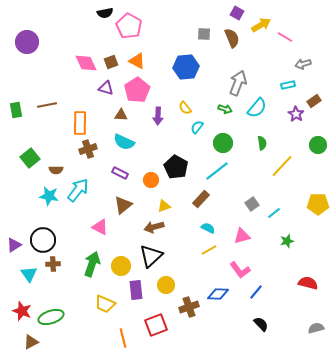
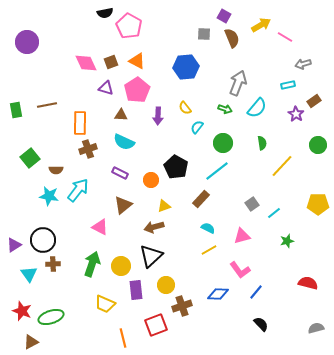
purple square at (237, 13): moved 13 px left, 3 px down
brown cross at (189, 307): moved 7 px left, 1 px up
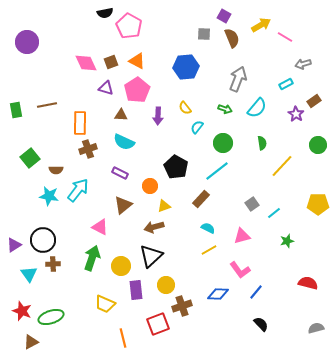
gray arrow at (238, 83): moved 4 px up
cyan rectangle at (288, 85): moved 2 px left, 1 px up; rotated 16 degrees counterclockwise
orange circle at (151, 180): moved 1 px left, 6 px down
green arrow at (92, 264): moved 6 px up
red square at (156, 325): moved 2 px right, 1 px up
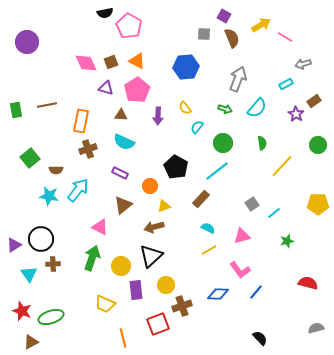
orange rectangle at (80, 123): moved 1 px right, 2 px up; rotated 10 degrees clockwise
black circle at (43, 240): moved 2 px left, 1 px up
black semicircle at (261, 324): moved 1 px left, 14 px down
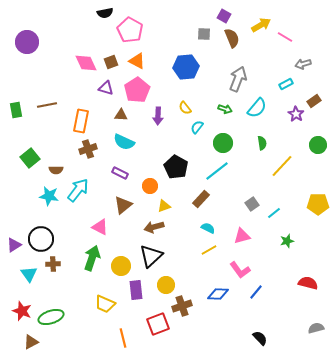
pink pentagon at (129, 26): moved 1 px right, 4 px down
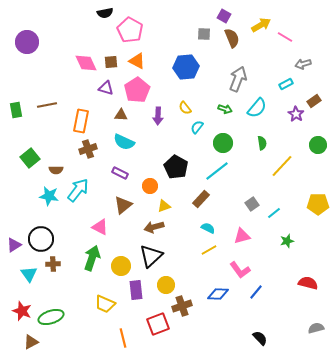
brown square at (111, 62): rotated 16 degrees clockwise
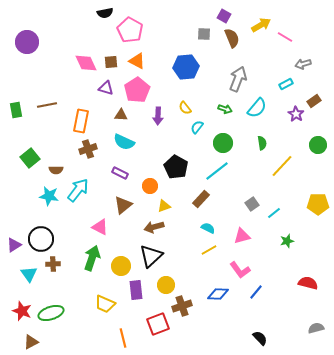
green ellipse at (51, 317): moved 4 px up
